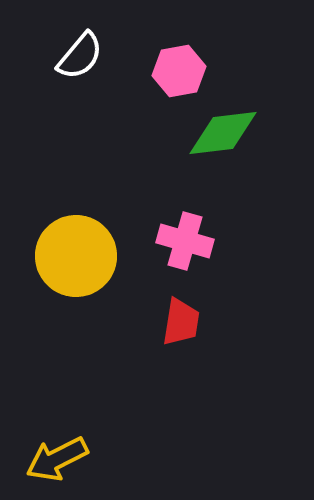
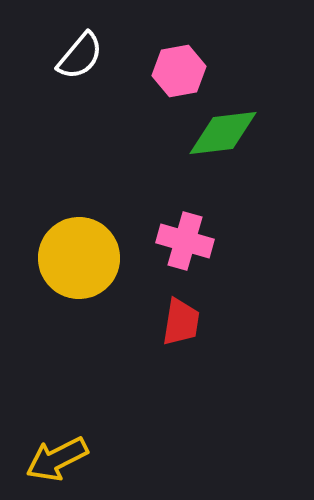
yellow circle: moved 3 px right, 2 px down
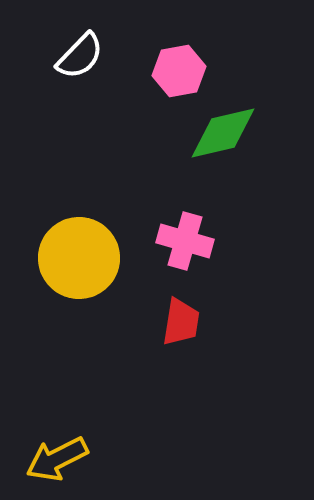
white semicircle: rotated 4 degrees clockwise
green diamond: rotated 6 degrees counterclockwise
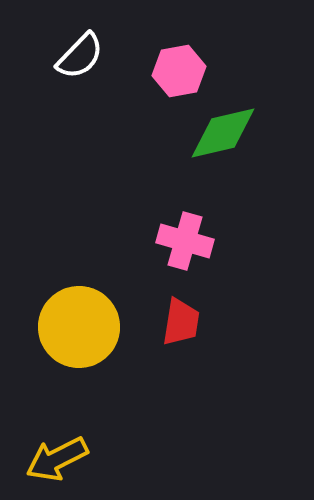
yellow circle: moved 69 px down
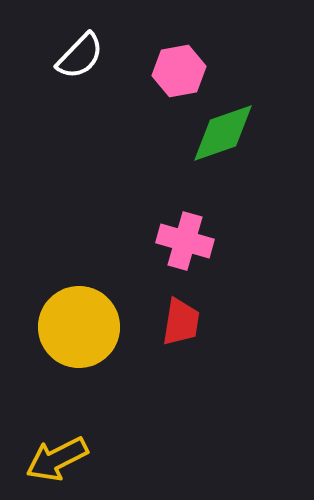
green diamond: rotated 6 degrees counterclockwise
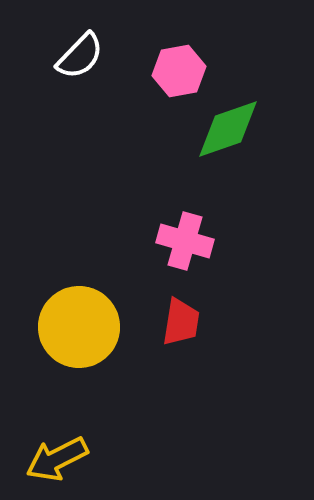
green diamond: moved 5 px right, 4 px up
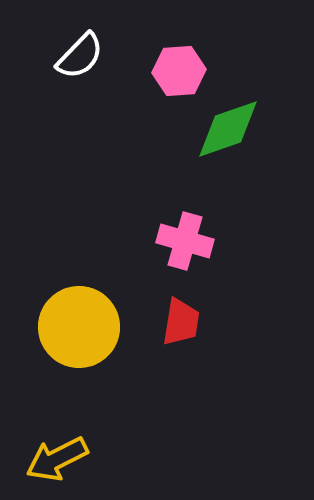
pink hexagon: rotated 6 degrees clockwise
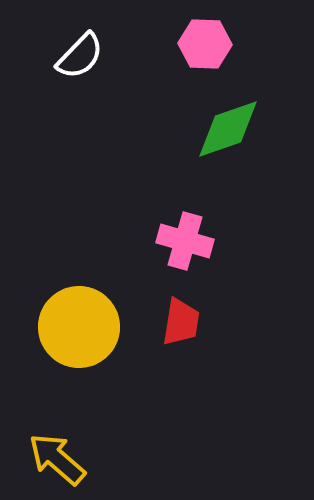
pink hexagon: moved 26 px right, 27 px up; rotated 6 degrees clockwise
yellow arrow: rotated 68 degrees clockwise
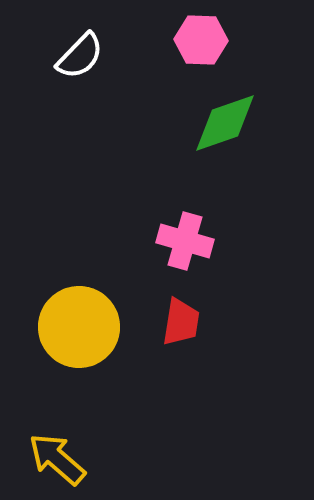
pink hexagon: moved 4 px left, 4 px up
green diamond: moved 3 px left, 6 px up
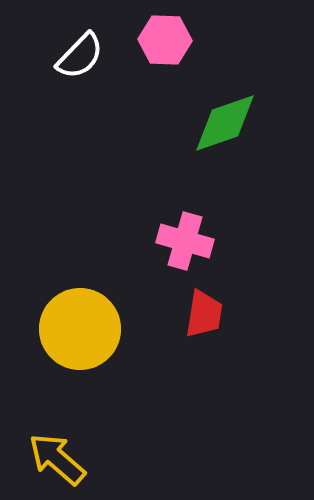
pink hexagon: moved 36 px left
red trapezoid: moved 23 px right, 8 px up
yellow circle: moved 1 px right, 2 px down
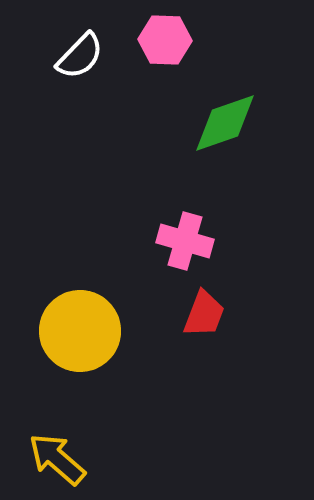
red trapezoid: rotated 12 degrees clockwise
yellow circle: moved 2 px down
